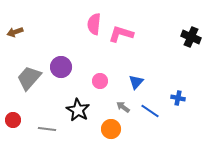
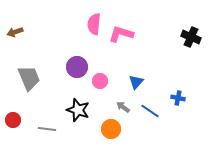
purple circle: moved 16 px right
gray trapezoid: rotated 116 degrees clockwise
black star: rotated 10 degrees counterclockwise
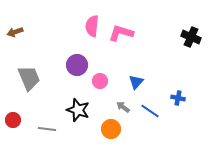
pink semicircle: moved 2 px left, 2 px down
pink L-shape: moved 1 px up
purple circle: moved 2 px up
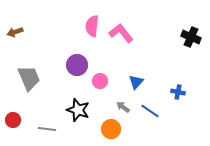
pink L-shape: rotated 35 degrees clockwise
blue cross: moved 6 px up
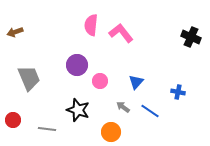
pink semicircle: moved 1 px left, 1 px up
orange circle: moved 3 px down
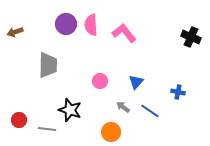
pink semicircle: rotated 10 degrees counterclockwise
pink L-shape: moved 3 px right
purple circle: moved 11 px left, 41 px up
gray trapezoid: moved 19 px right, 13 px up; rotated 24 degrees clockwise
black star: moved 8 px left
red circle: moved 6 px right
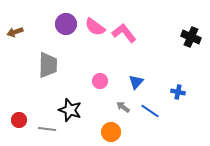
pink semicircle: moved 4 px right, 2 px down; rotated 50 degrees counterclockwise
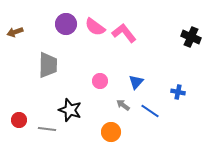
gray arrow: moved 2 px up
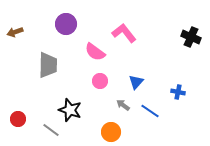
pink semicircle: moved 25 px down
red circle: moved 1 px left, 1 px up
gray line: moved 4 px right, 1 px down; rotated 30 degrees clockwise
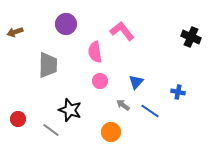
pink L-shape: moved 2 px left, 2 px up
pink semicircle: rotated 45 degrees clockwise
